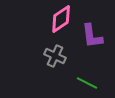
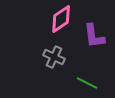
purple L-shape: moved 2 px right
gray cross: moved 1 px left, 1 px down
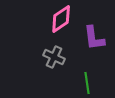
purple L-shape: moved 2 px down
green line: rotated 55 degrees clockwise
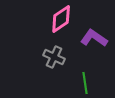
purple L-shape: rotated 132 degrees clockwise
green line: moved 2 px left
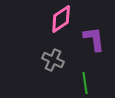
purple L-shape: moved 1 px down; rotated 48 degrees clockwise
gray cross: moved 1 px left, 3 px down
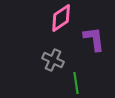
pink diamond: moved 1 px up
green line: moved 9 px left
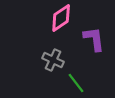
green line: rotated 30 degrees counterclockwise
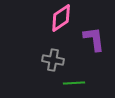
gray cross: rotated 15 degrees counterclockwise
green line: moved 2 px left; rotated 55 degrees counterclockwise
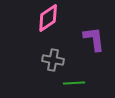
pink diamond: moved 13 px left
